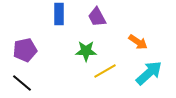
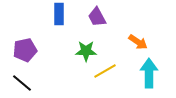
cyan arrow: rotated 48 degrees counterclockwise
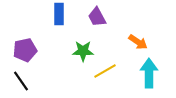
green star: moved 3 px left
black line: moved 1 px left, 2 px up; rotated 15 degrees clockwise
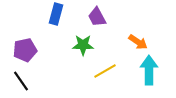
blue rectangle: moved 3 px left; rotated 15 degrees clockwise
green star: moved 6 px up
cyan arrow: moved 3 px up
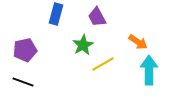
green star: rotated 30 degrees counterclockwise
yellow line: moved 2 px left, 7 px up
black line: moved 2 px right, 1 px down; rotated 35 degrees counterclockwise
